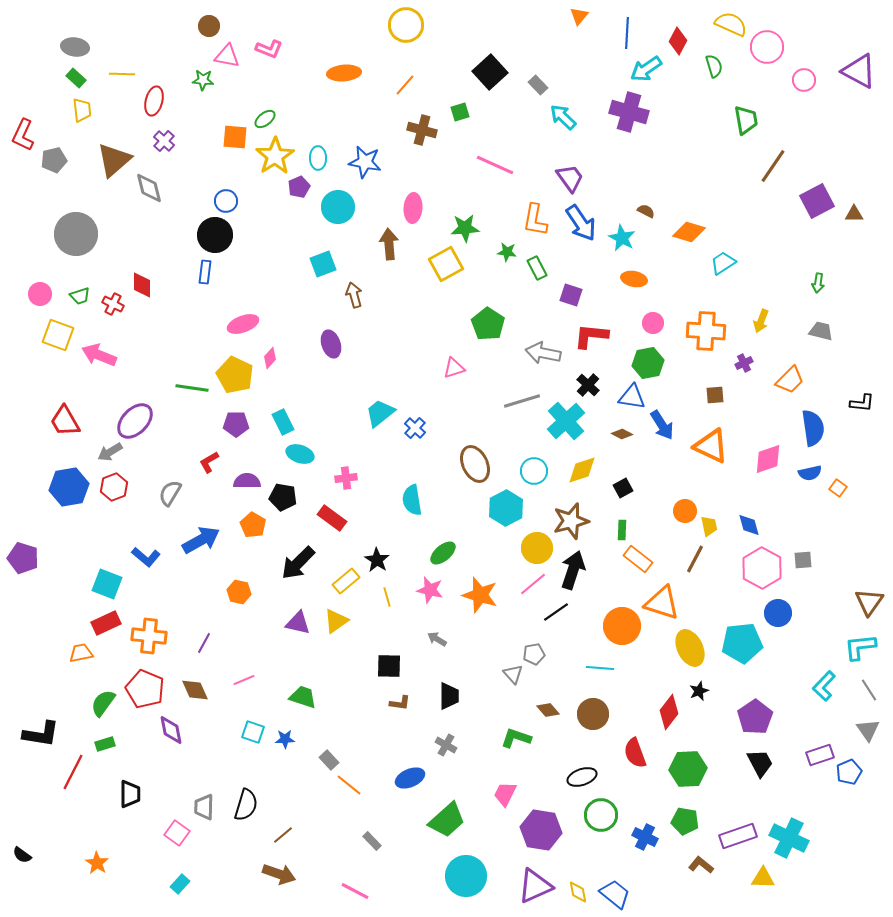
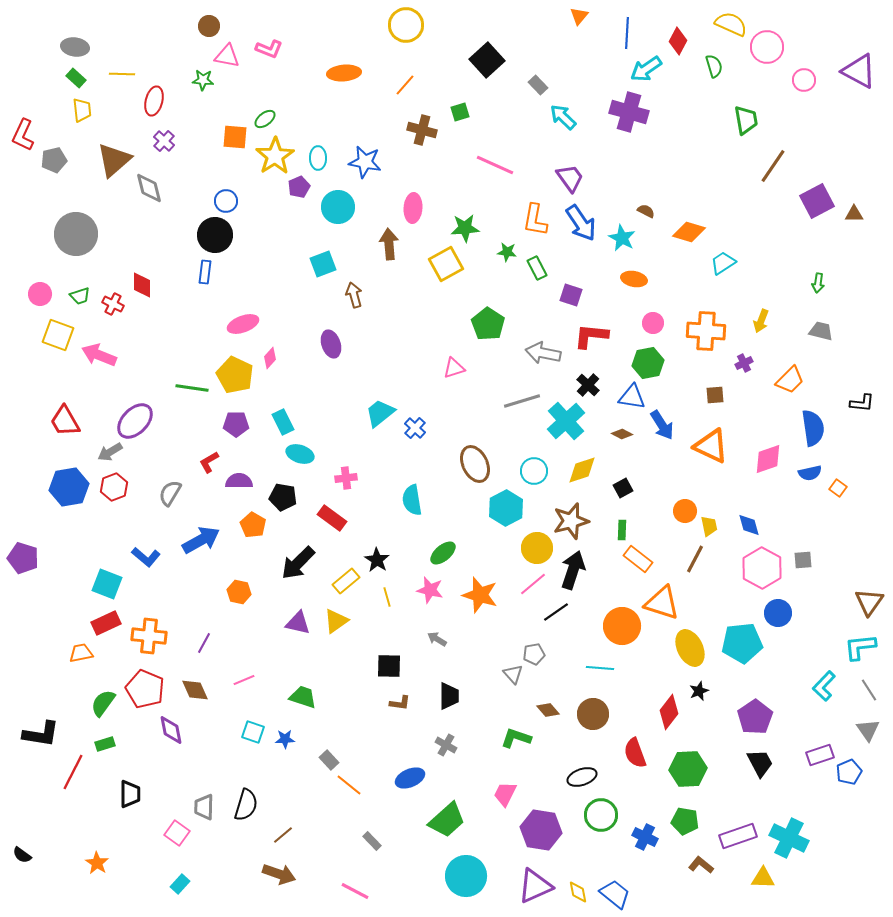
black square at (490, 72): moved 3 px left, 12 px up
purple semicircle at (247, 481): moved 8 px left
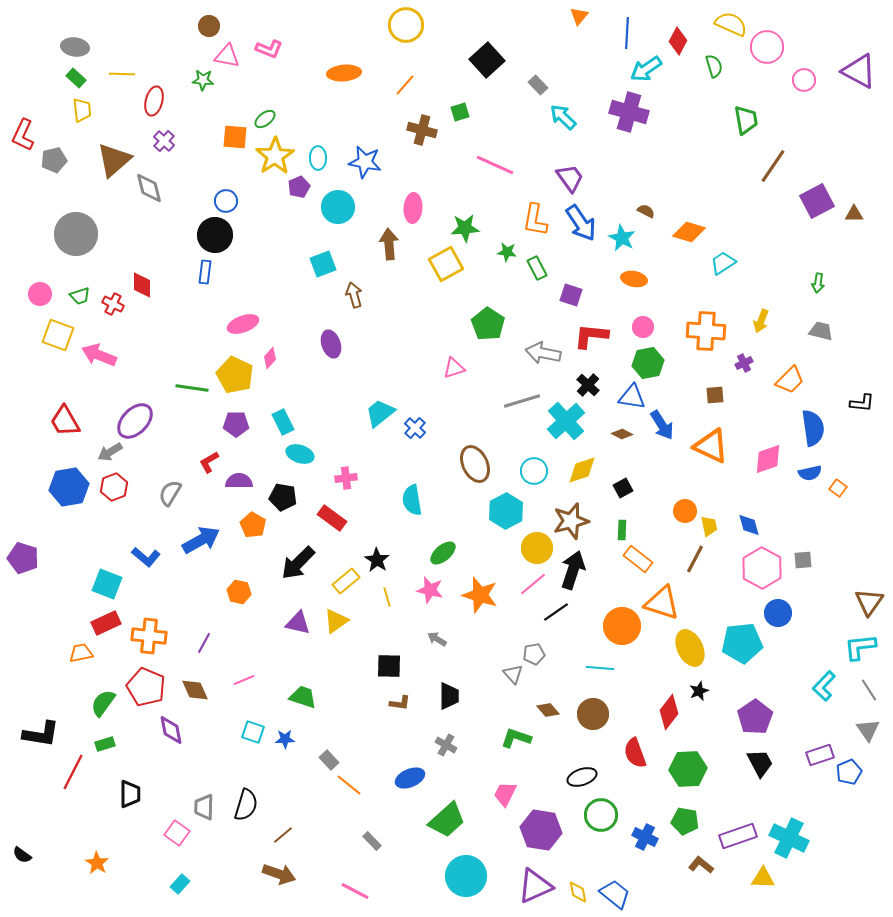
pink circle at (653, 323): moved 10 px left, 4 px down
cyan hexagon at (506, 508): moved 3 px down
red pentagon at (145, 689): moved 1 px right, 2 px up
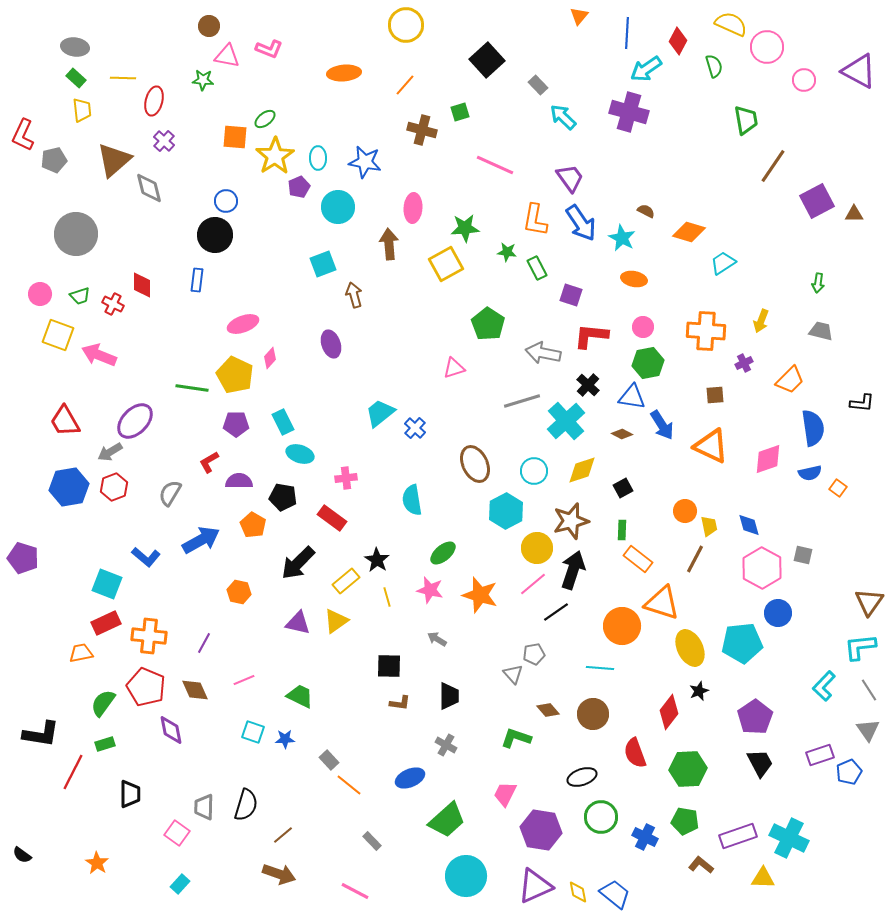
yellow line at (122, 74): moved 1 px right, 4 px down
blue rectangle at (205, 272): moved 8 px left, 8 px down
gray square at (803, 560): moved 5 px up; rotated 18 degrees clockwise
green trapezoid at (303, 697): moved 3 px left, 1 px up; rotated 8 degrees clockwise
green circle at (601, 815): moved 2 px down
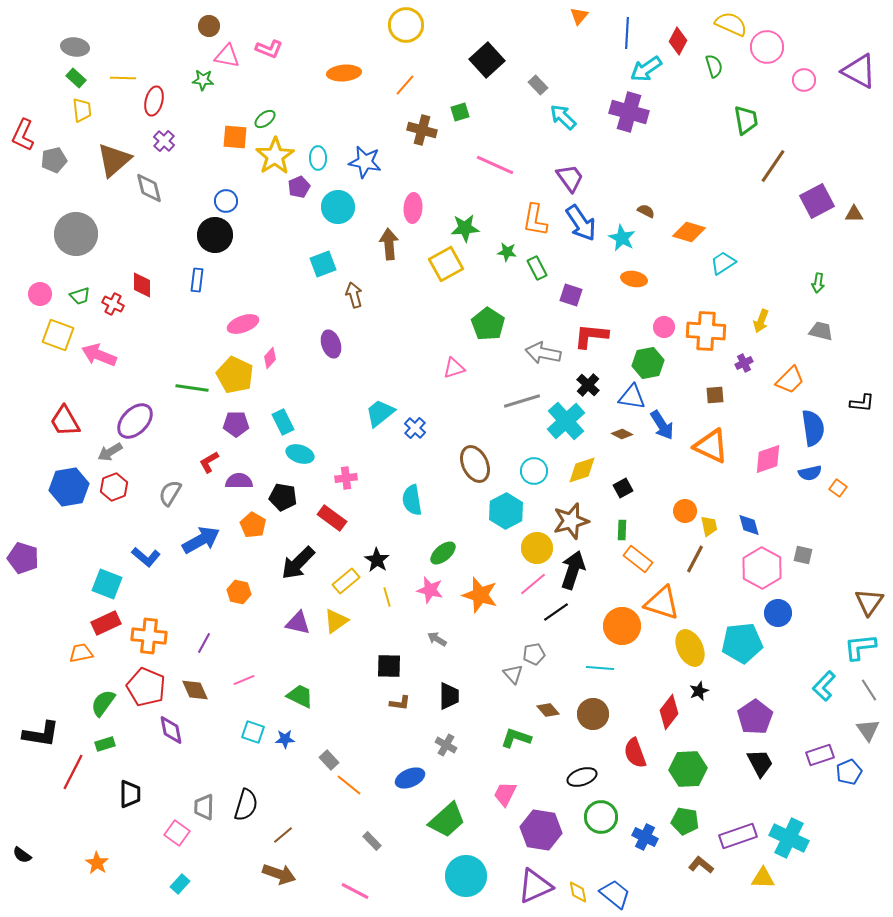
pink circle at (643, 327): moved 21 px right
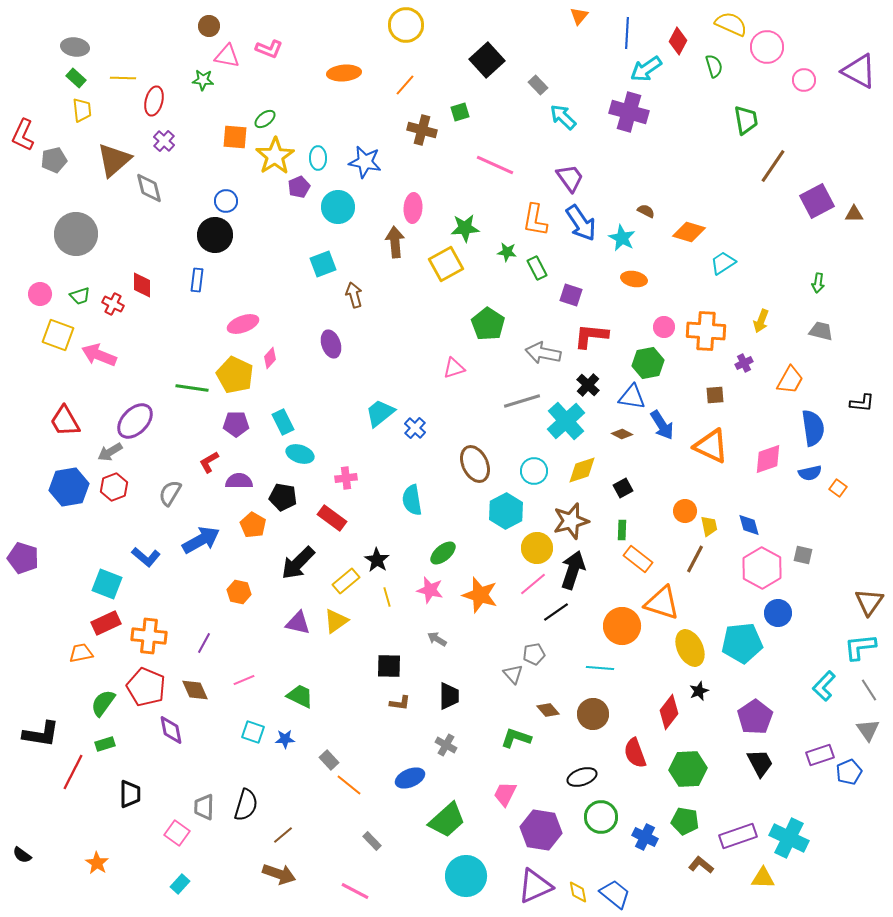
brown arrow at (389, 244): moved 6 px right, 2 px up
orange trapezoid at (790, 380): rotated 16 degrees counterclockwise
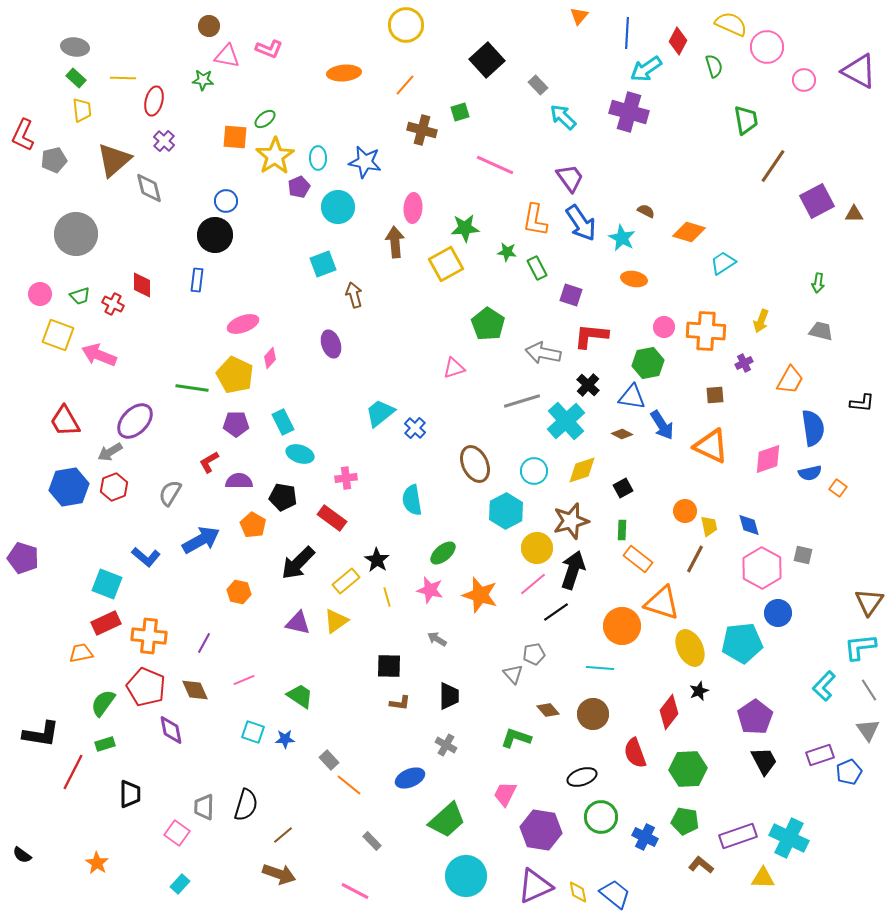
green trapezoid at (300, 696): rotated 8 degrees clockwise
black trapezoid at (760, 763): moved 4 px right, 2 px up
